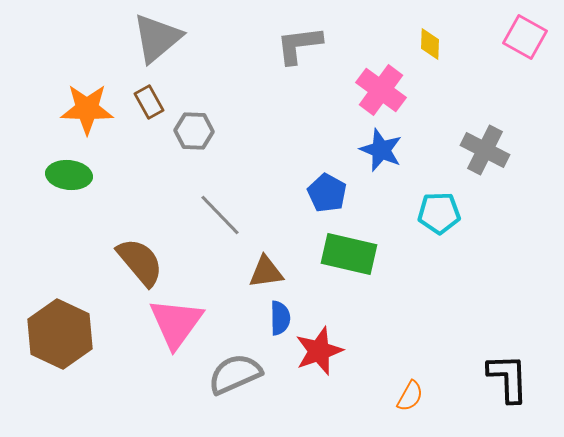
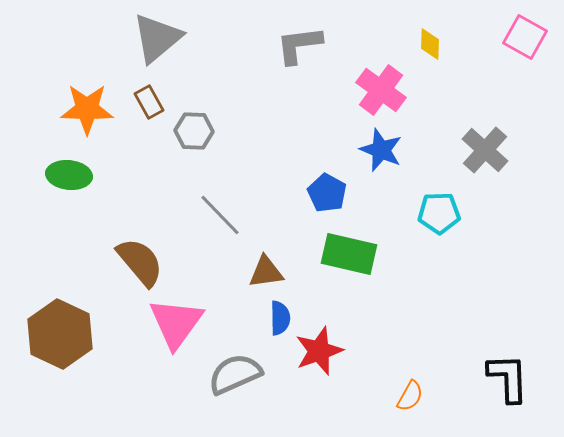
gray cross: rotated 15 degrees clockwise
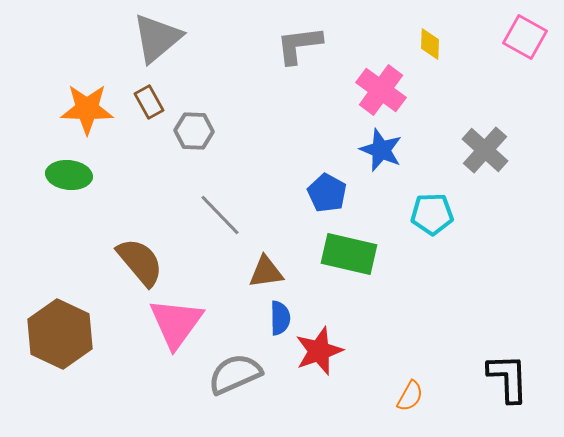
cyan pentagon: moved 7 px left, 1 px down
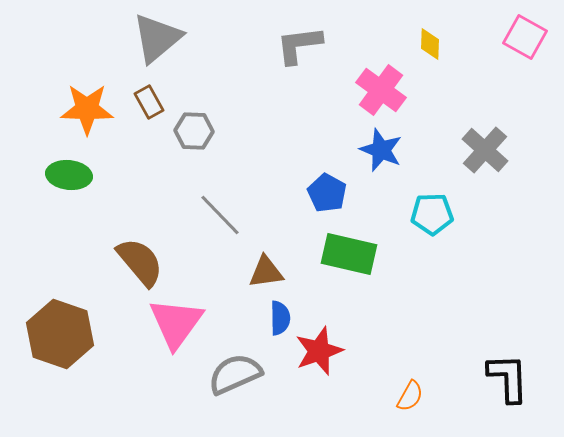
brown hexagon: rotated 6 degrees counterclockwise
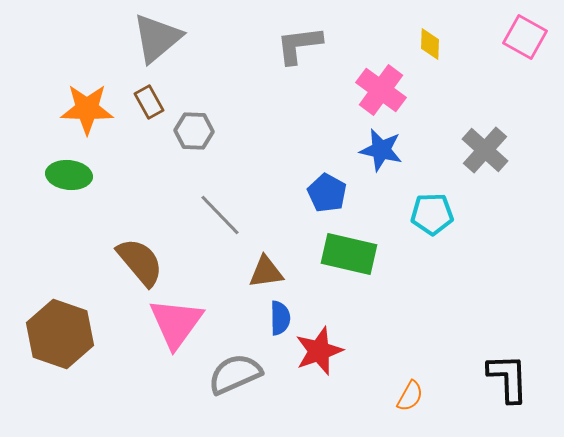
blue star: rotated 9 degrees counterclockwise
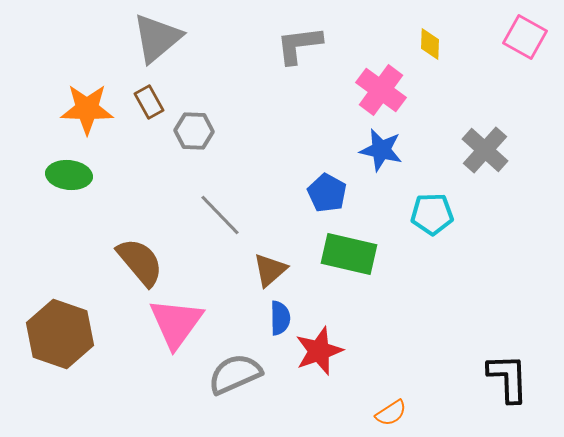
brown triangle: moved 4 px right, 2 px up; rotated 33 degrees counterclockwise
orange semicircle: moved 19 px left, 17 px down; rotated 28 degrees clockwise
